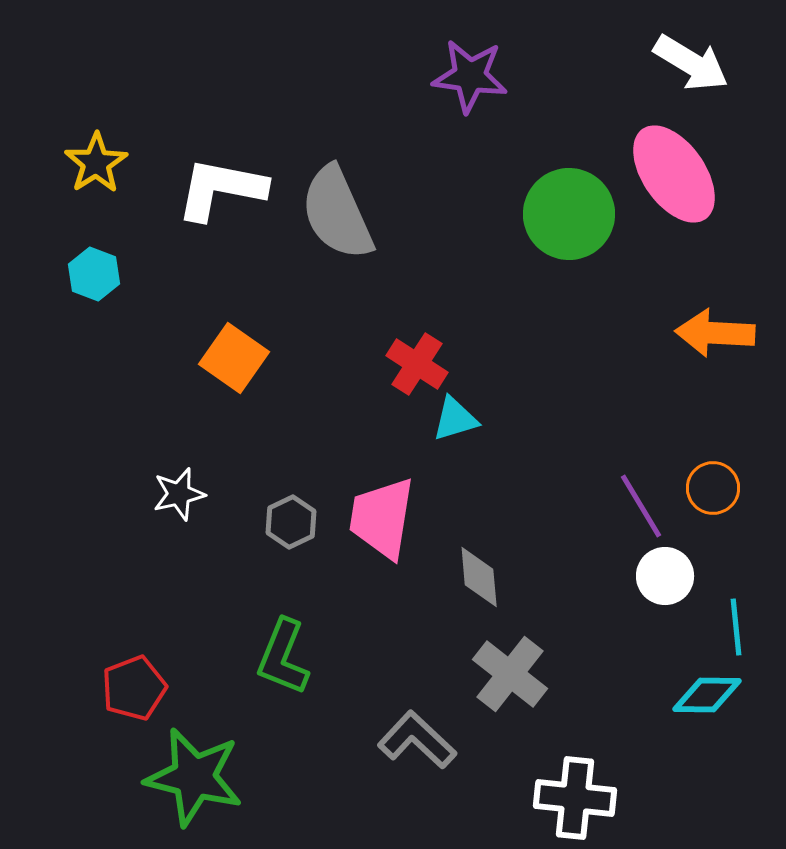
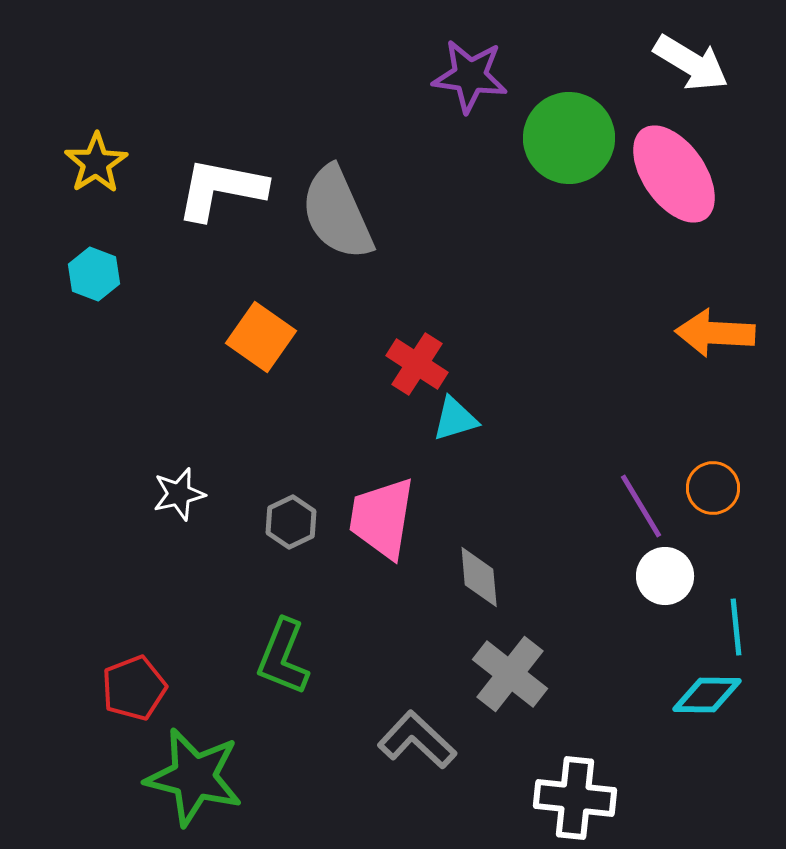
green circle: moved 76 px up
orange square: moved 27 px right, 21 px up
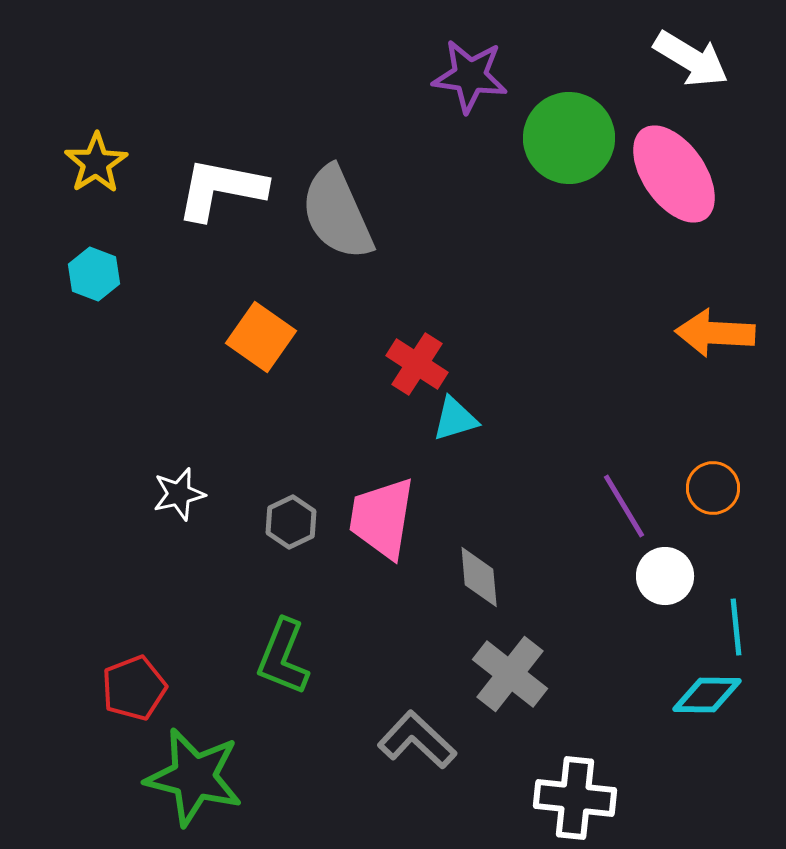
white arrow: moved 4 px up
purple line: moved 17 px left
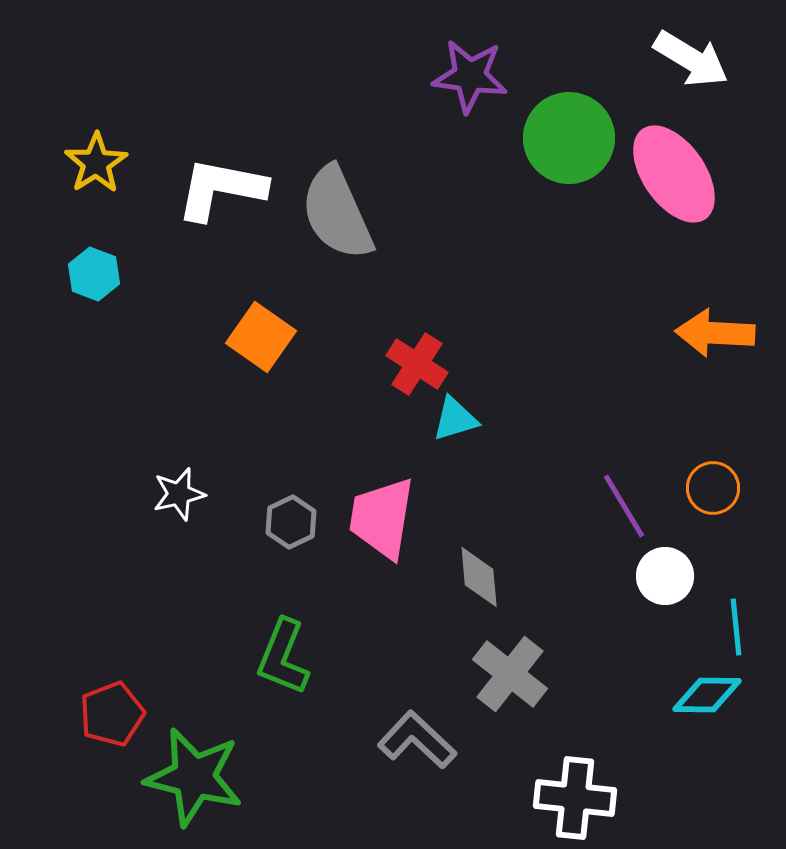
red pentagon: moved 22 px left, 26 px down
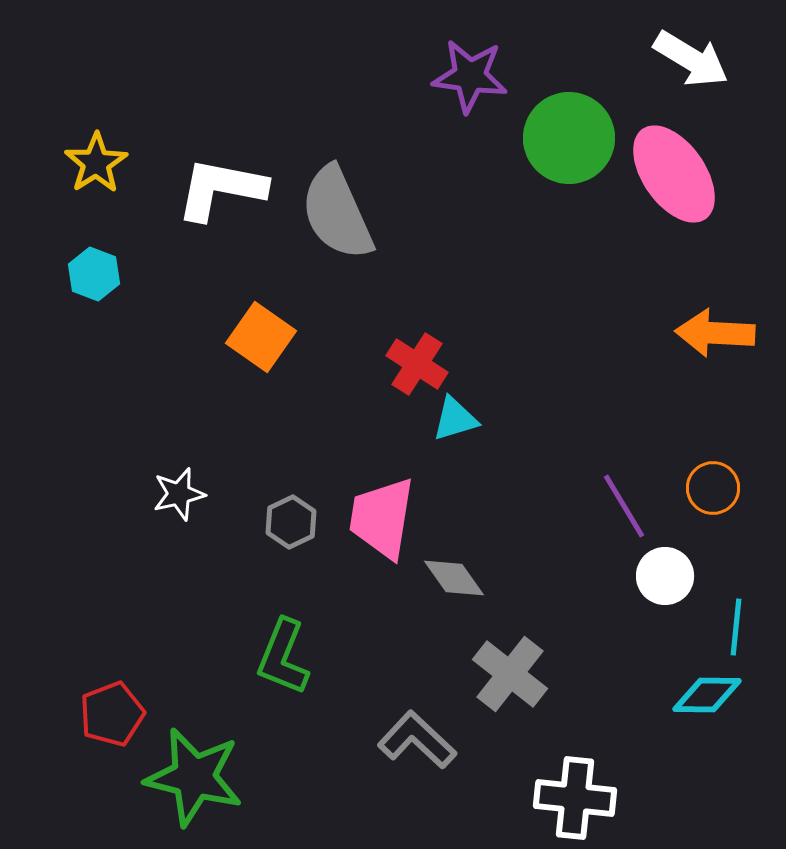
gray diamond: moved 25 px left, 1 px down; rotated 30 degrees counterclockwise
cyan line: rotated 12 degrees clockwise
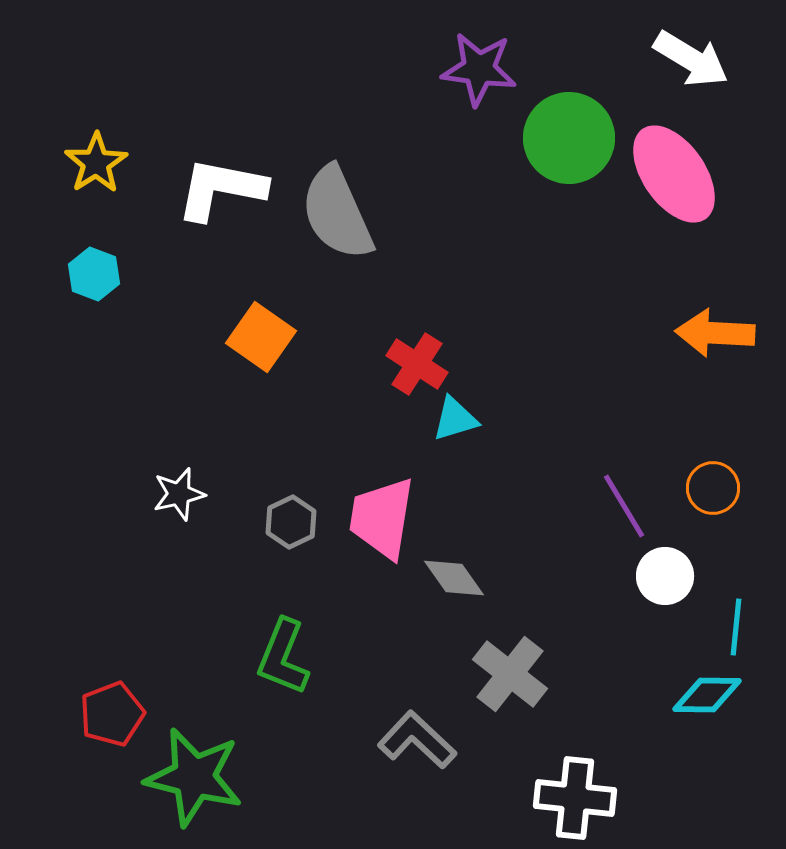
purple star: moved 9 px right, 7 px up
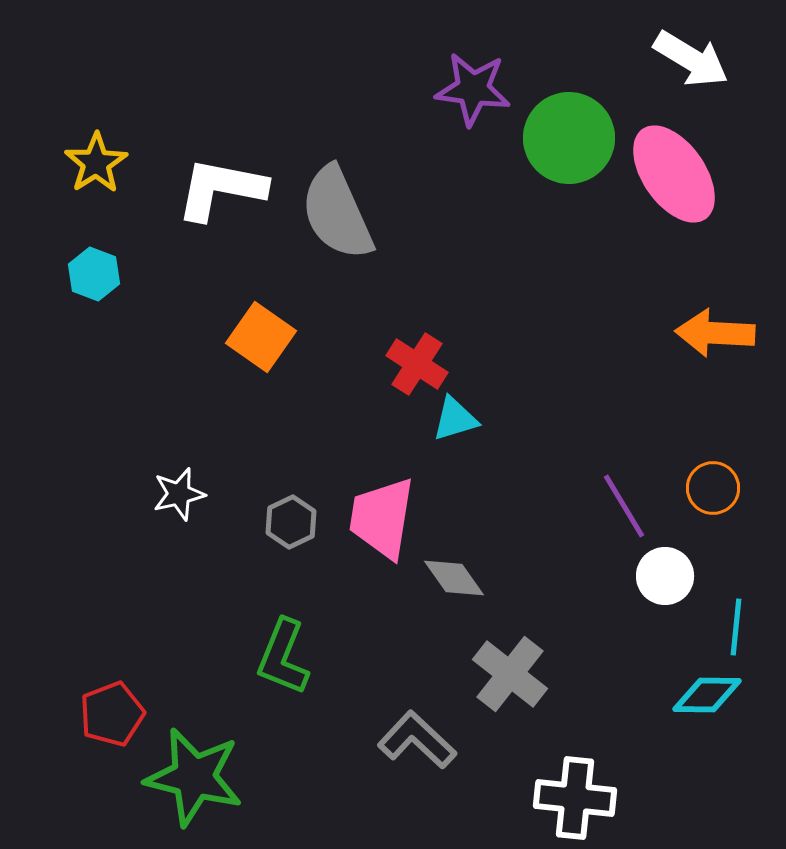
purple star: moved 6 px left, 20 px down
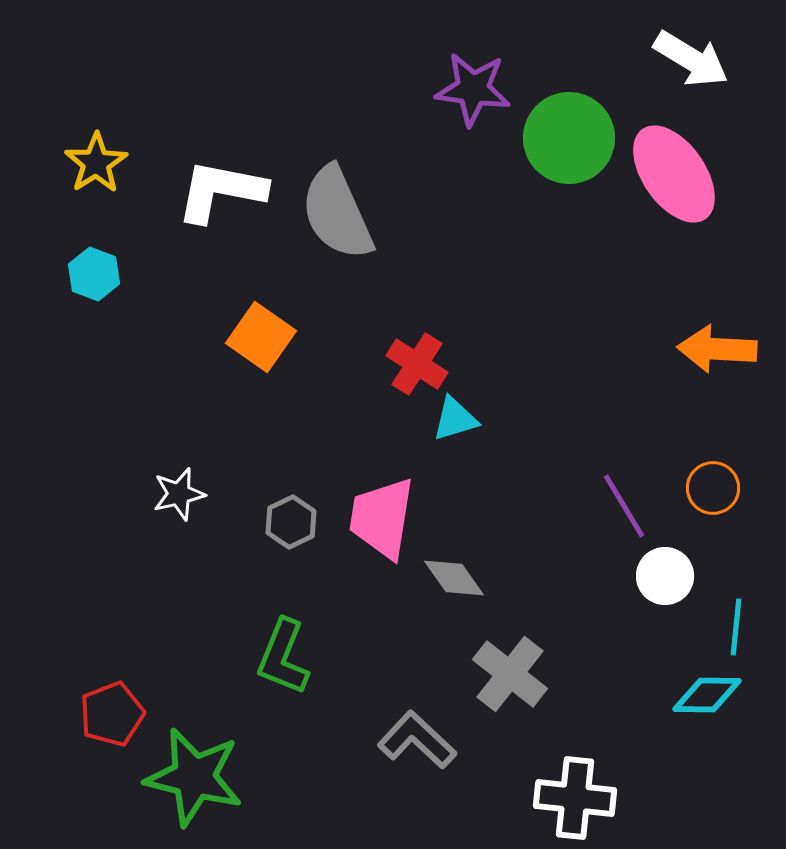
white L-shape: moved 2 px down
orange arrow: moved 2 px right, 16 px down
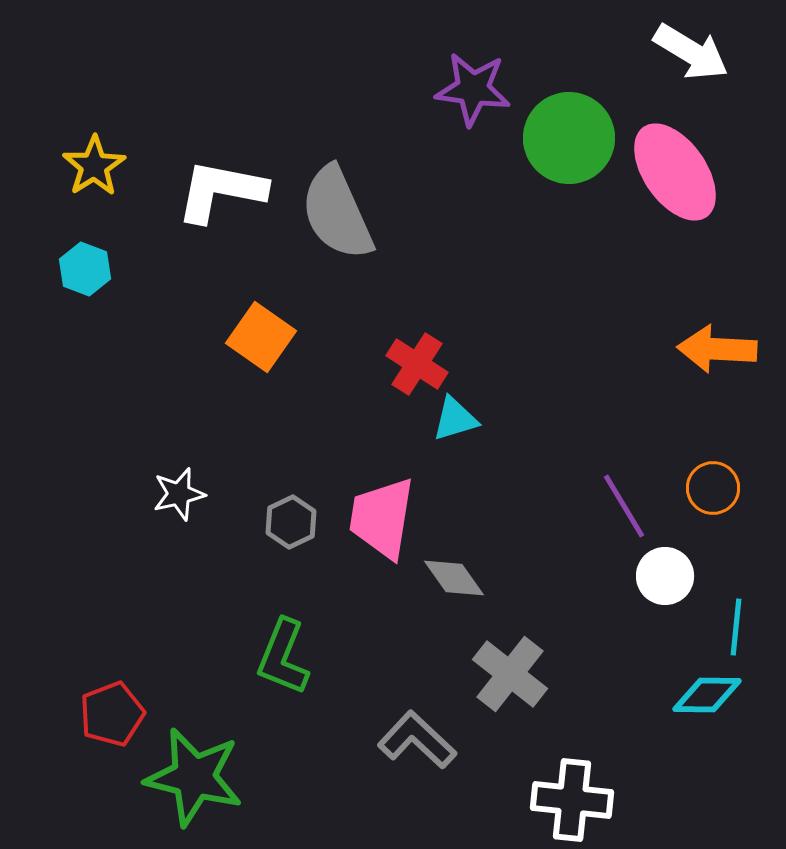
white arrow: moved 7 px up
yellow star: moved 2 px left, 3 px down
pink ellipse: moved 1 px right, 2 px up
cyan hexagon: moved 9 px left, 5 px up
white cross: moved 3 px left, 2 px down
